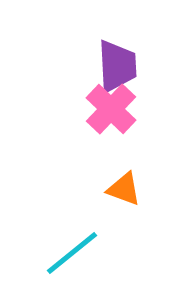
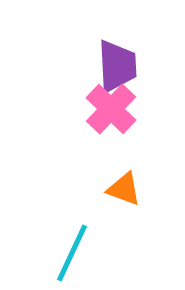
cyan line: rotated 26 degrees counterclockwise
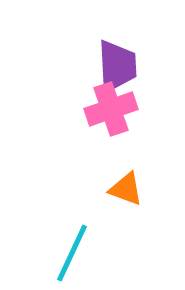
pink cross: rotated 27 degrees clockwise
orange triangle: moved 2 px right
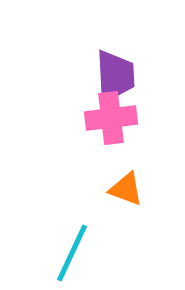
purple trapezoid: moved 2 px left, 10 px down
pink cross: moved 9 px down; rotated 12 degrees clockwise
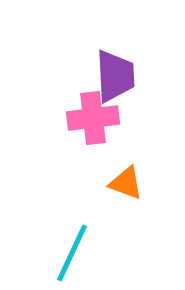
pink cross: moved 18 px left
orange triangle: moved 6 px up
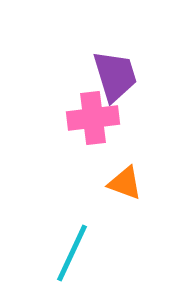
purple trapezoid: rotated 14 degrees counterclockwise
orange triangle: moved 1 px left
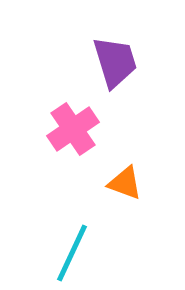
purple trapezoid: moved 14 px up
pink cross: moved 20 px left, 11 px down; rotated 27 degrees counterclockwise
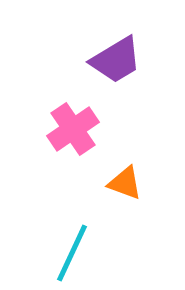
purple trapezoid: moved 1 px right, 2 px up; rotated 76 degrees clockwise
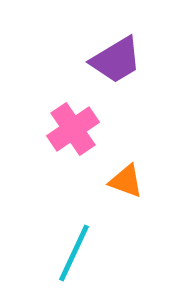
orange triangle: moved 1 px right, 2 px up
cyan line: moved 2 px right
